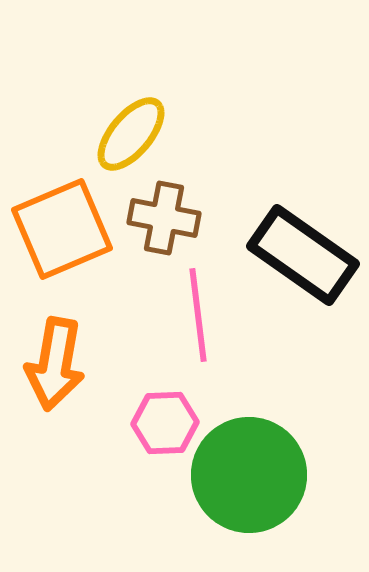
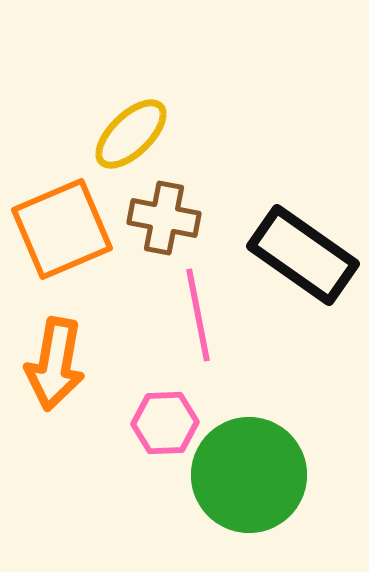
yellow ellipse: rotated 6 degrees clockwise
pink line: rotated 4 degrees counterclockwise
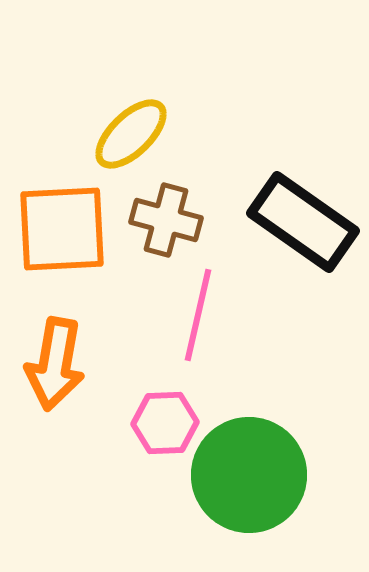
brown cross: moved 2 px right, 2 px down; rotated 4 degrees clockwise
orange square: rotated 20 degrees clockwise
black rectangle: moved 33 px up
pink line: rotated 24 degrees clockwise
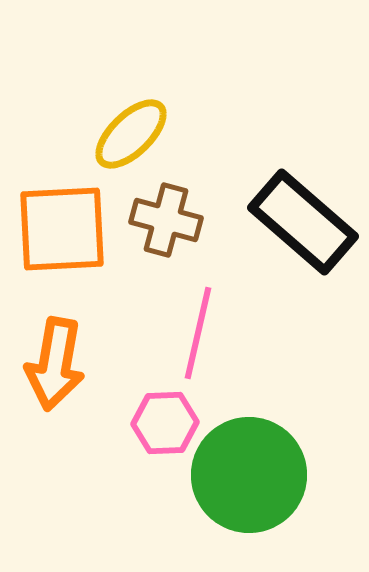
black rectangle: rotated 6 degrees clockwise
pink line: moved 18 px down
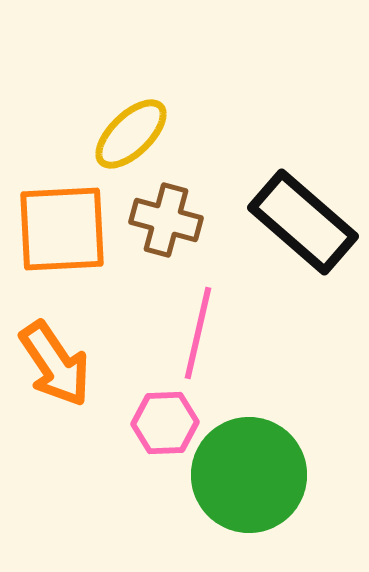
orange arrow: rotated 44 degrees counterclockwise
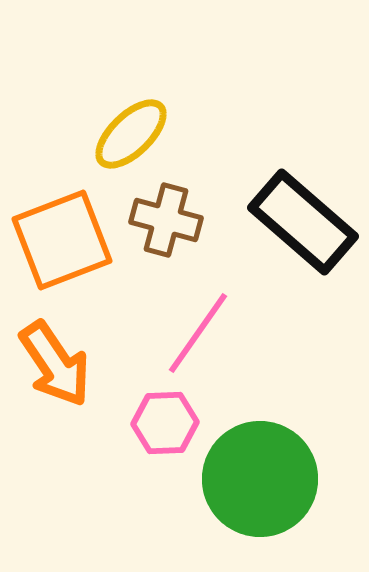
orange square: moved 11 px down; rotated 18 degrees counterclockwise
pink line: rotated 22 degrees clockwise
green circle: moved 11 px right, 4 px down
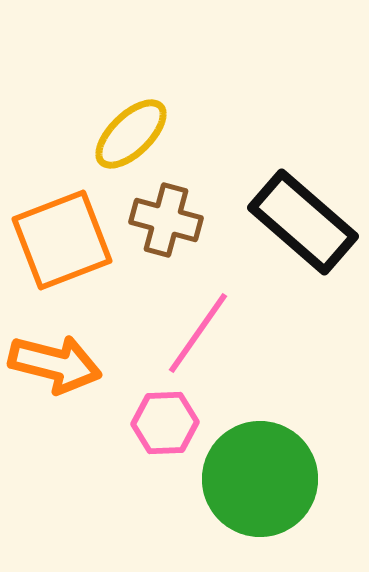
orange arrow: rotated 42 degrees counterclockwise
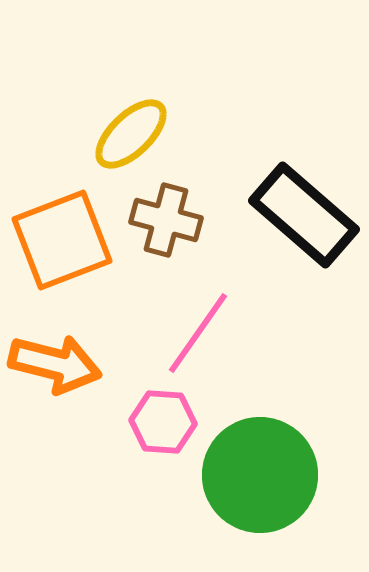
black rectangle: moved 1 px right, 7 px up
pink hexagon: moved 2 px left, 1 px up; rotated 6 degrees clockwise
green circle: moved 4 px up
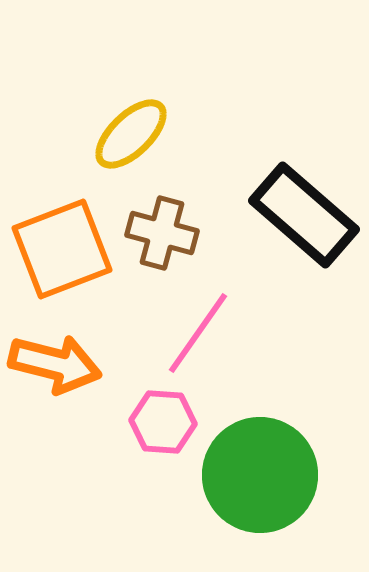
brown cross: moved 4 px left, 13 px down
orange square: moved 9 px down
